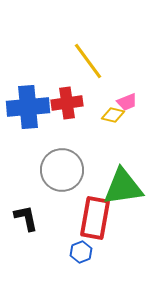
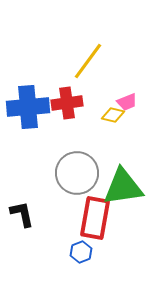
yellow line: rotated 72 degrees clockwise
gray circle: moved 15 px right, 3 px down
black L-shape: moved 4 px left, 4 px up
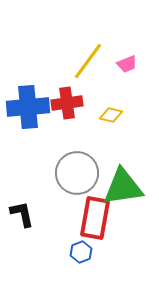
pink trapezoid: moved 38 px up
yellow diamond: moved 2 px left
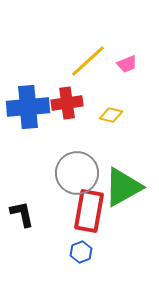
yellow line: rotated 12 degrees clockwise
green triangle: rotated 21 degrees counterclockwise
red rectangle: moved 6 px left, 7 px up
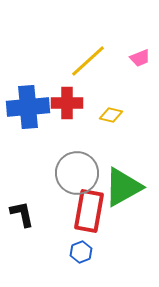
pink trapezoid: moved 13 px right, 6 px up
red cross: rotated 8 degrees clockwise
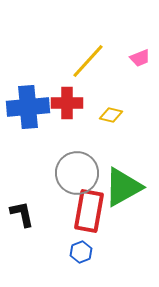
yellow line: rotated 6 degrees counterclockwise
